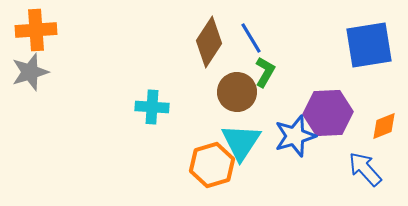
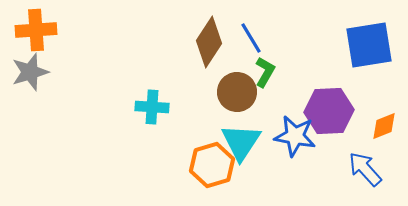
purple hexagon: moved 1 px right, 2 px up
blue star: rotated 27 degrees clockwise
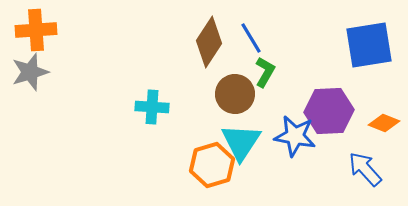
brown circle: moved 2 px left, 2 px down
orange diamond: moved 3 px up; rotated 44 degrees clockwise
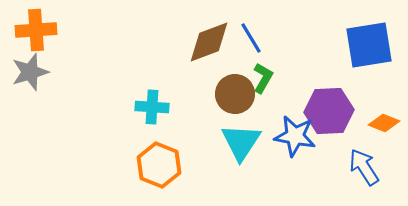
brown diamond: rotated 36 degrees clockwise
green L-shape: moved 2 px left, 6 px down
orange hexagon: moved 53 px left; rotated 21 degrees counterclockwise
blue arrow: moved 1 px left, 2 px up; rotated 9 degrees clockwise
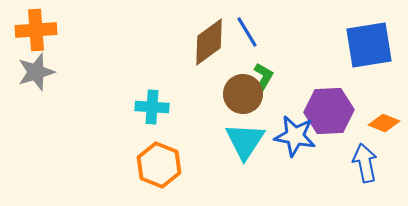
blue line: moved 4 px left, 6 px up
brown diamond: rotated 15 degrees counterclockwise
gray star: moved 6 px right
brown circle: moved 8 px right
cyan triangle: moved 4 px right, 1 px up
blue arrow: moved 1 px right, 4 px up; rotated 21 degrees clockwise
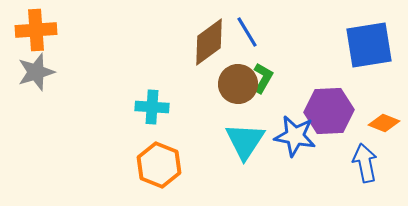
brown circle: moved 5 px left, 10 px up
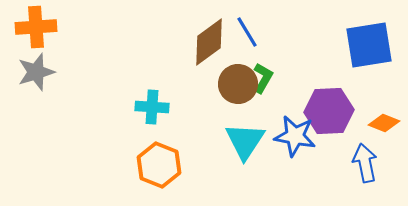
orange cross: moved 3 px up
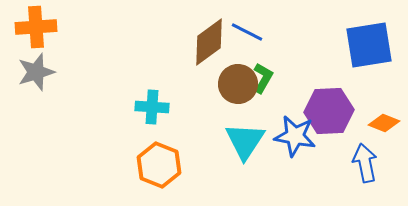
blue line: rotated 32 degrees counterclockwise
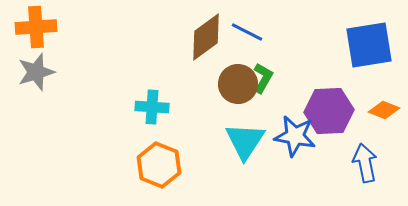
brown diamond: moved 3 px left, 5 px up
orange diamond: moved 13 px up
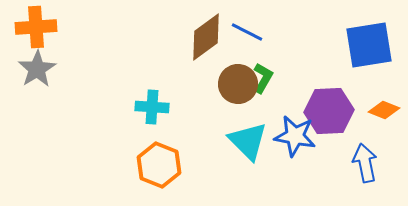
gray star: moved 1 px right, 3 px up; rotated 15 degrees counterclockwise
cyan triangle: moved 3 px right; rotated 18 degrees counterclockwise
